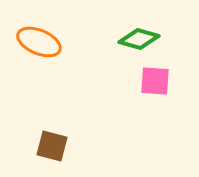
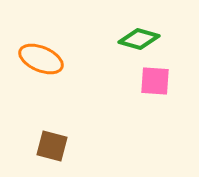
orange ellipse: moved 2 px right, 17 px down
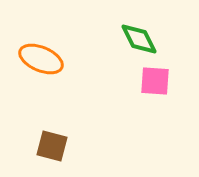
green diamond: rotated 48 degrees clockwise
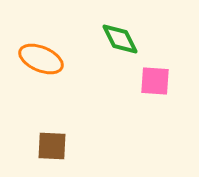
green diamond: moved 19 px left
brown square: rotated 12 degrees counterclockwise
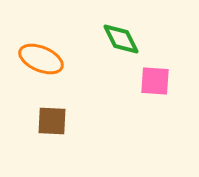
green diamond: moved 1 px right
brown square: moved 25 px up
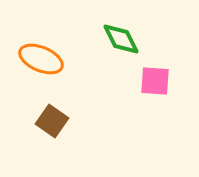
brown square: rotated 32 degrees clockwise
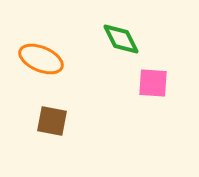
pink square: moved 2 px left, 2 px down
brown square: rotated 24 degrees counterclockwise
